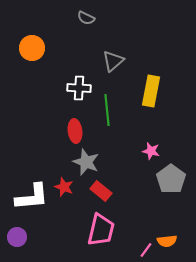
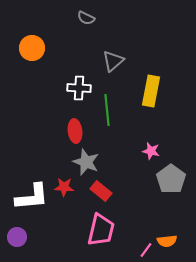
red star: rotated 18 degrees counterclockwise
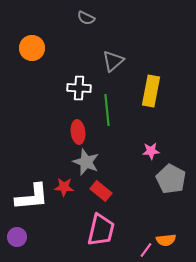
red ellipse: moved 3 px right, 1 px down
pink star: rotated 18 degrees counterclockwise
gray pentagon: rotated 8 degrees counterclockwise
orange semicircle: moved 1 px left, 1 px up
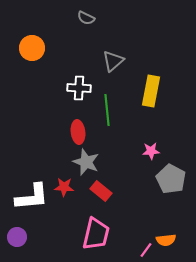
pink trapezoid: moved 5 px left, 4 px down
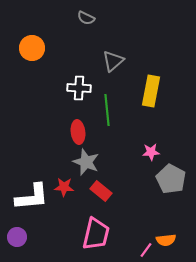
pink star: moved 1 px down
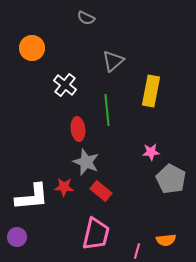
white cross: moved 14 px left, 3 px up; rotated 35 degrees clockwise
red ellipse: moved 3 px up
pink line: moved 9 px left, 1 px down; rotated 21 degrees counterclockwise
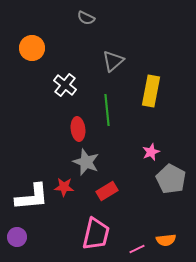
pink star: rotated 18 degrees counterclockwise
red rectangle: moved 6 px right; rotated 70 degrees counterclockwise
pink line: moved 2 px up; rotated 49 degrees clockwise
